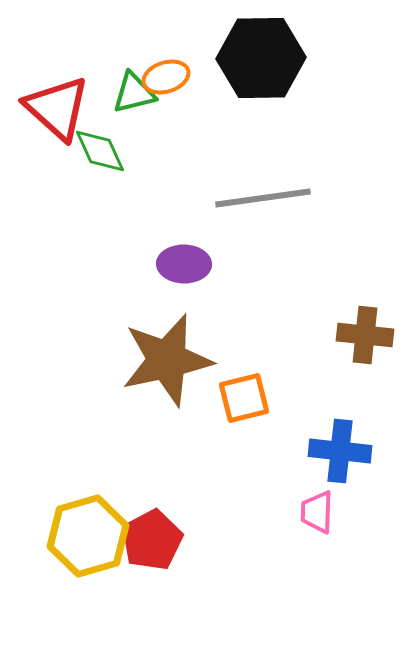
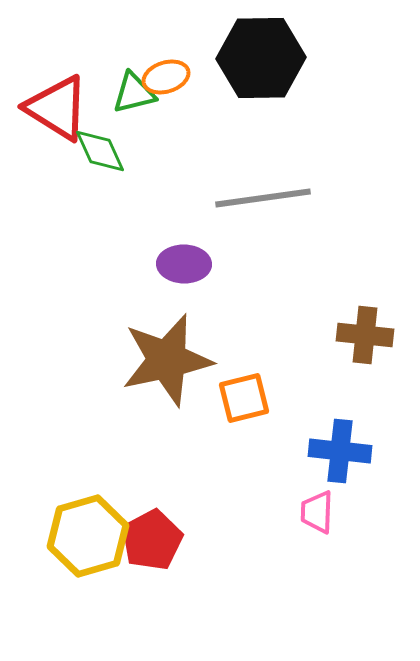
red triangle: rotated 10 degrees counterclockwise
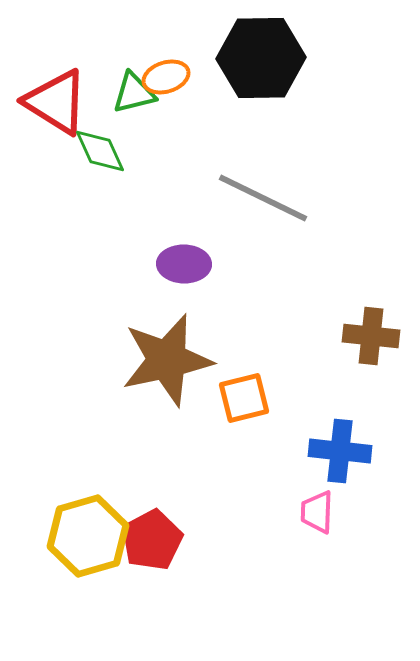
red triangle: moved 1 px left, 6 px up
gray line: rotated 34 degrees clockwise
brown cross: moved 6 px right, 1 px down
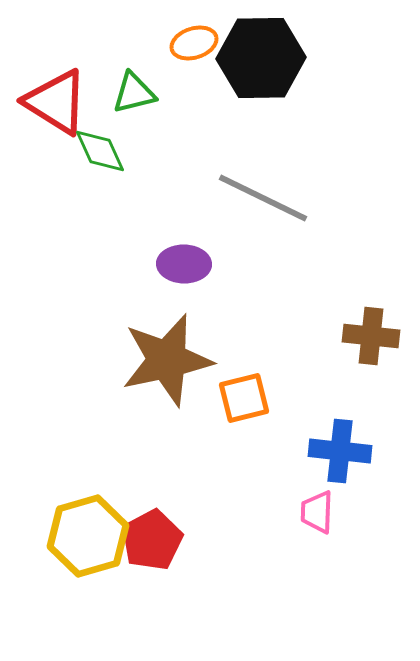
orange ellipse: moved 28 px right, 34 px up
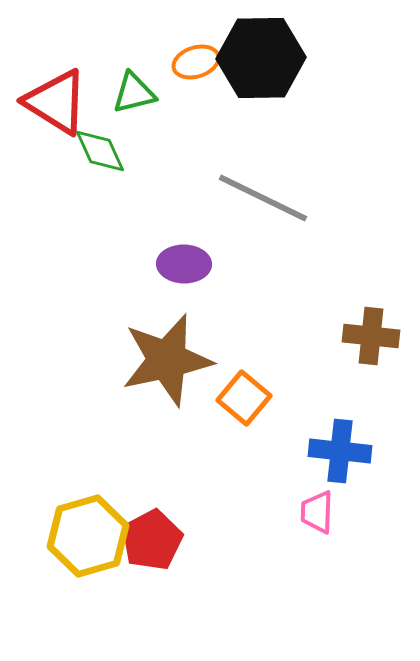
orange ellipse: moved 2 px right, 19 px down
orange square: rotated 36 degrees counterclockwise
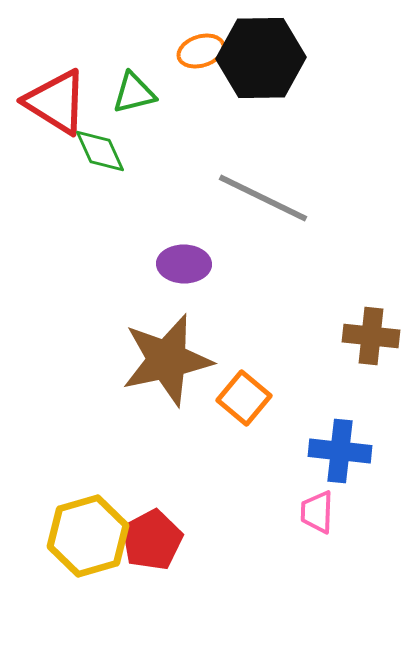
orange ellipse: moved 5 px right, 11 px up
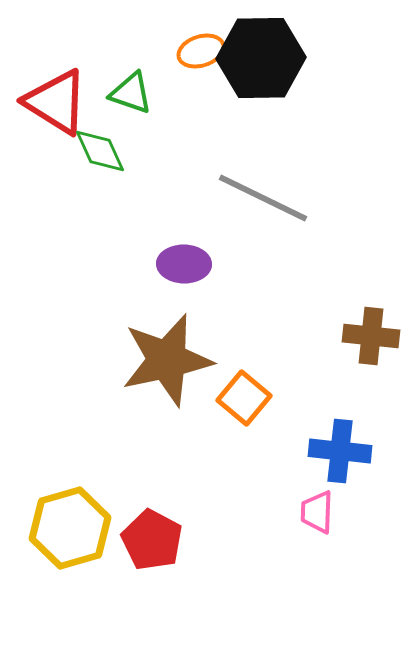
green triangle: moved 3 px left; rotated 33 degrees clockwise
yellow hexagon: moved 18 px left, 8 px up
red pentagon: rotated 16 degrees counterclockwise
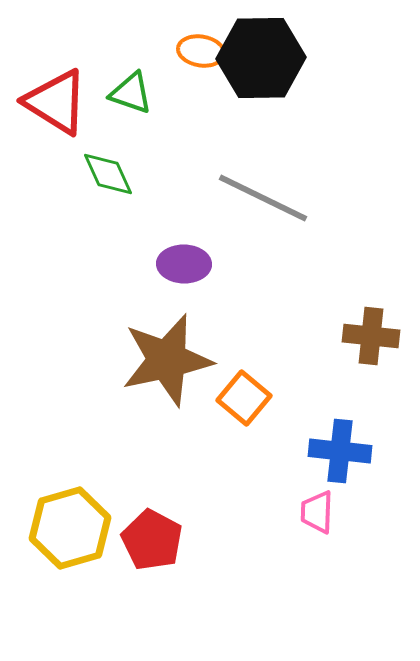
orange ellipse: rotated 27 degrees clockwise
green diamond: moved 8 px right, 23 px down
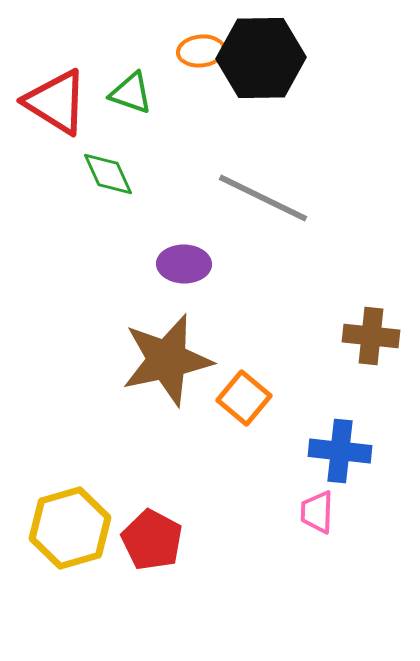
orange ellipse: rotated 15 degrees counterclockwise
